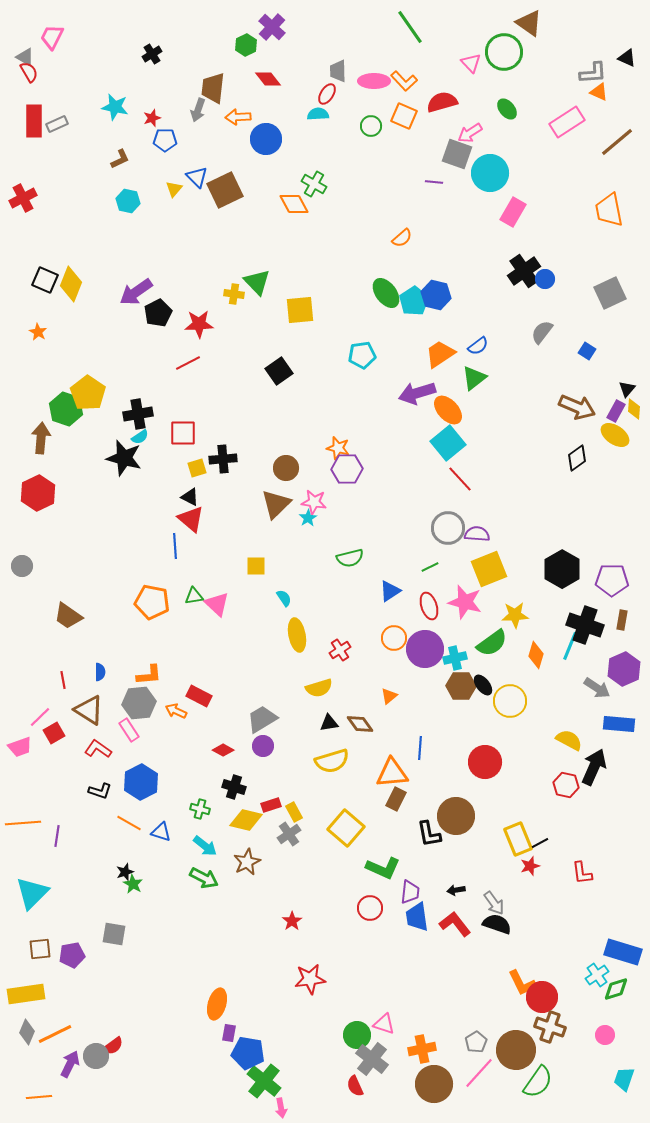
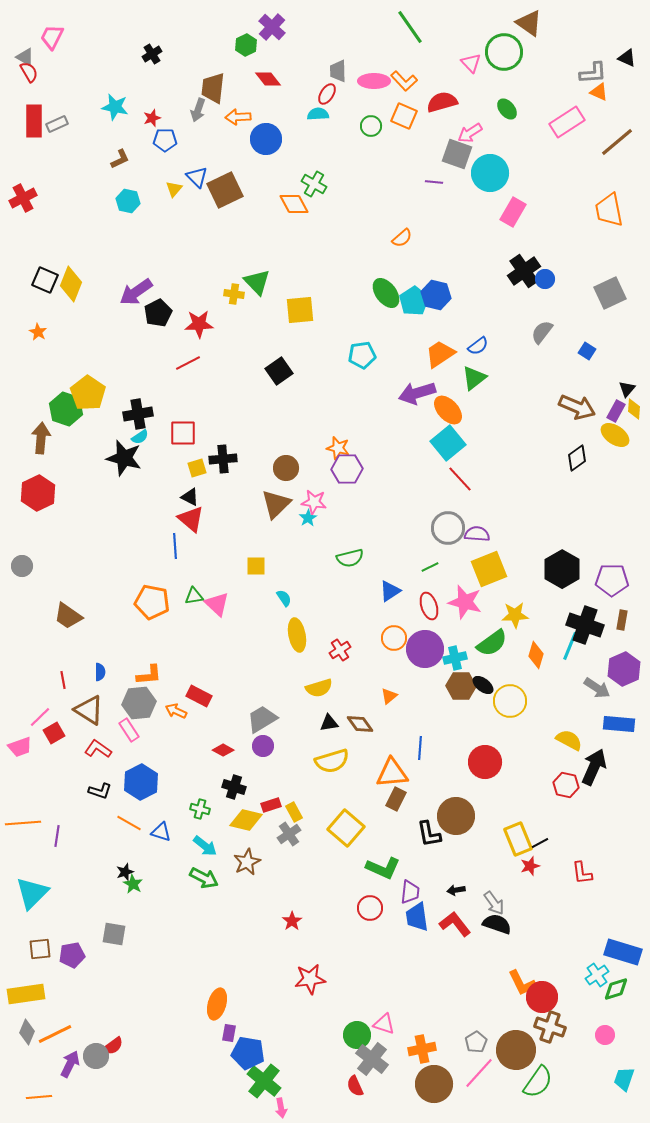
black ellipse at (483, 685): rotated 15 degrees counterclockwise
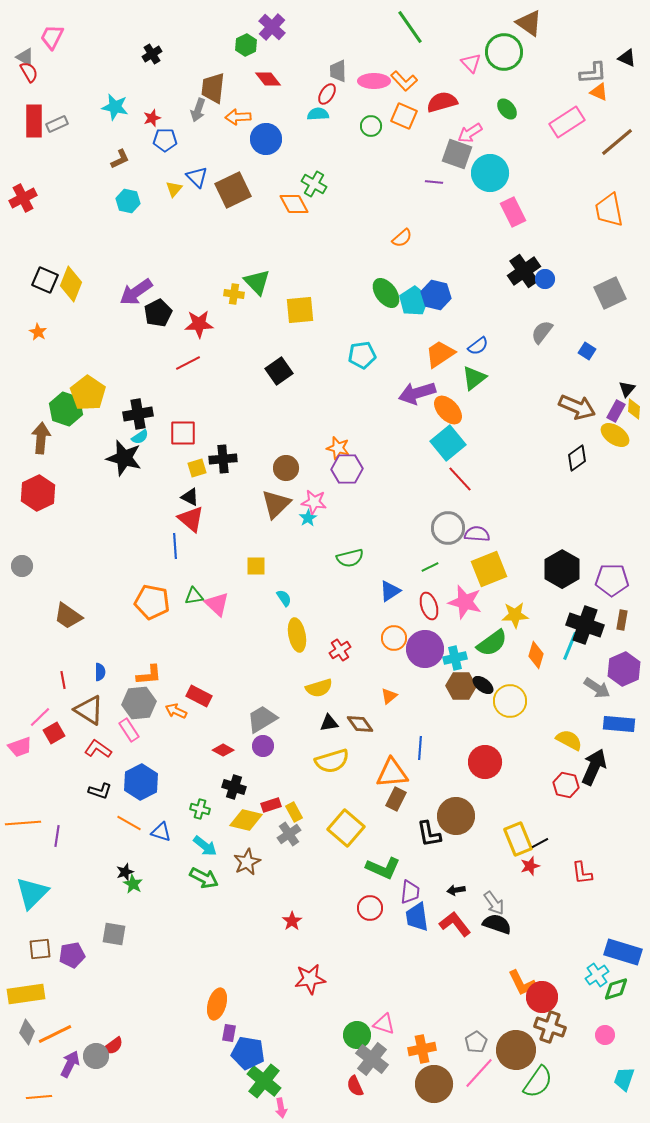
brown square at (225, 190): moved 8 px right
pink rectangle at (513, 212): rotated 56 degrees counterclockwise
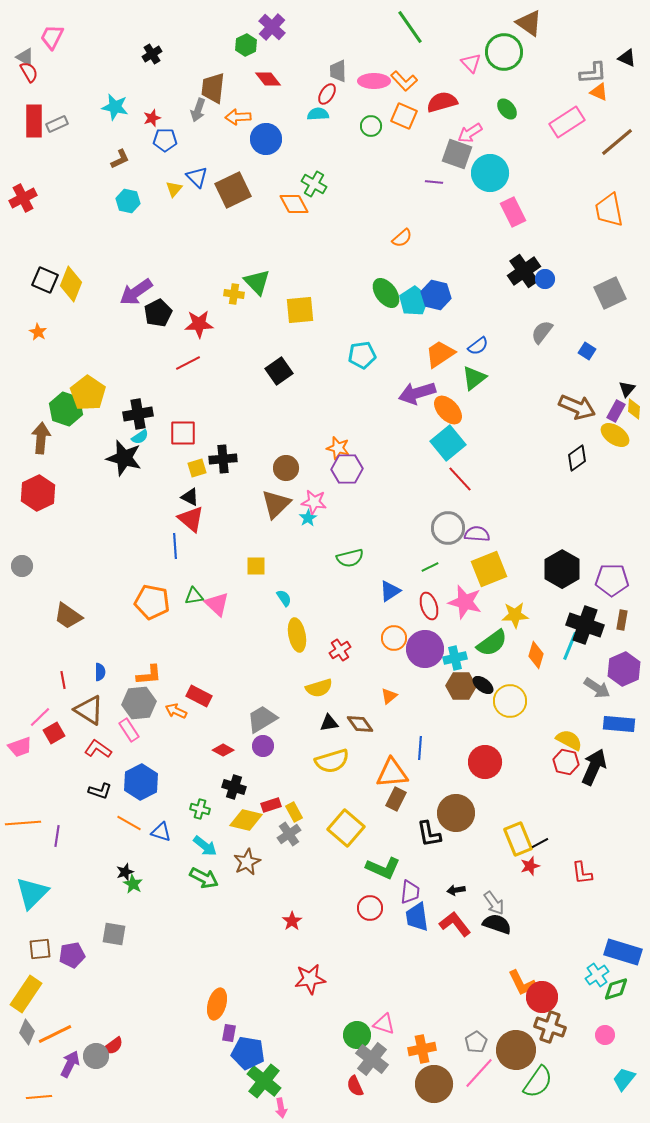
red hexagon at (566, 785): moved 23 px up
brown circle at (456, 816): moved 3 px up
yellow rectangle at (26, 994): rotated 48 degrees counterclockwise
cyan trapezoid at (624, 1079): rotated 20 degrees clockwise
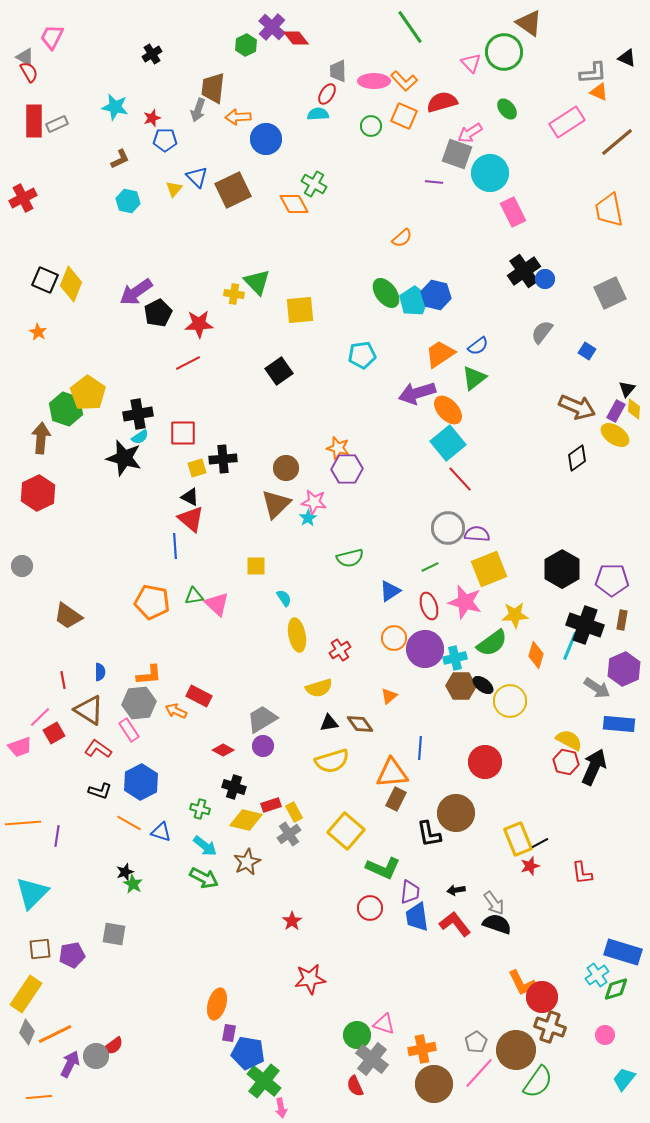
red diamond at (268, 79): moved 28 px right, 41 px up
yellow square at (346, 828): moved 3 px down
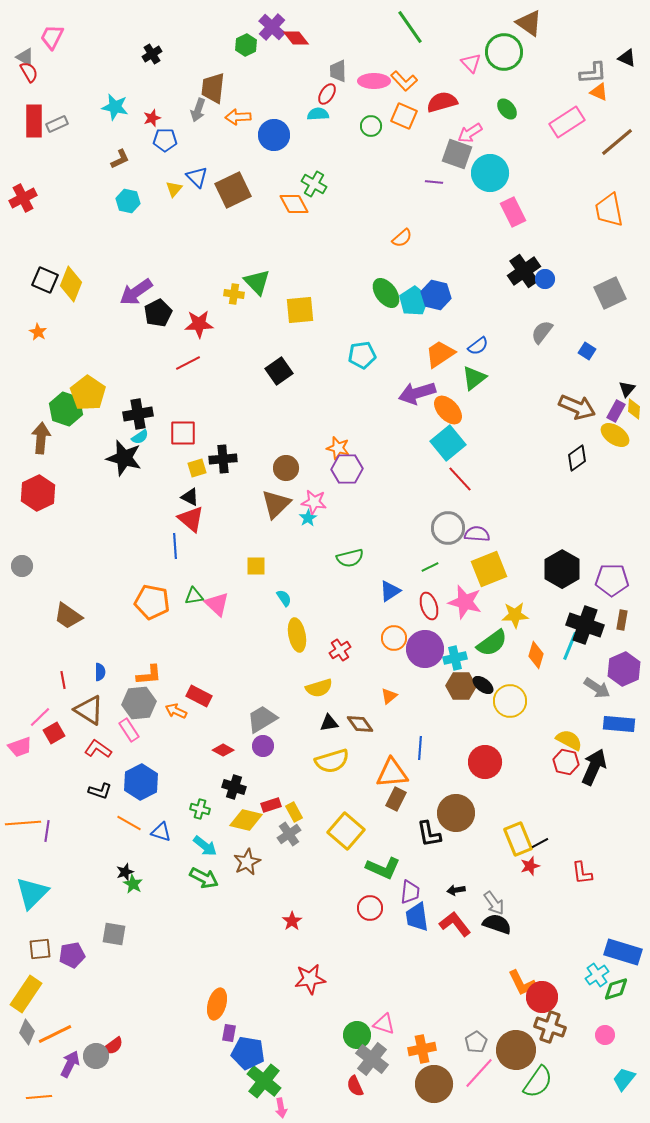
blue circle at (266, 139): moved 8 px right, 4 px up
purple line at (57, 836): moved 10 px left, 5 px up
